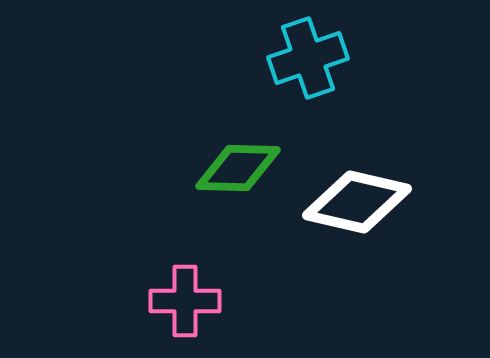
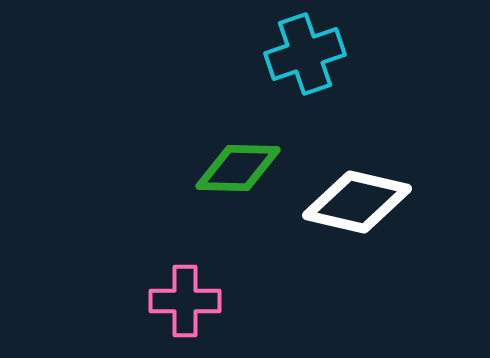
cyan cross: moved 3 px left, 4 px up
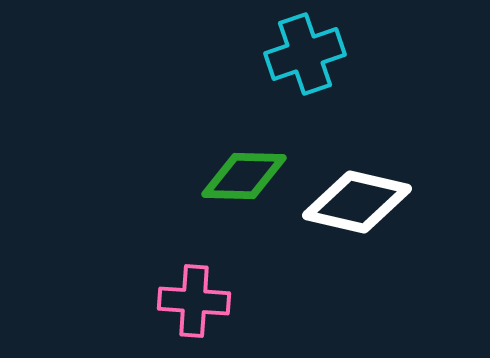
green diamond: moved 6 px right, 8 px down
pink cross: moved 9 px right; rotated 4 degrees clockwise
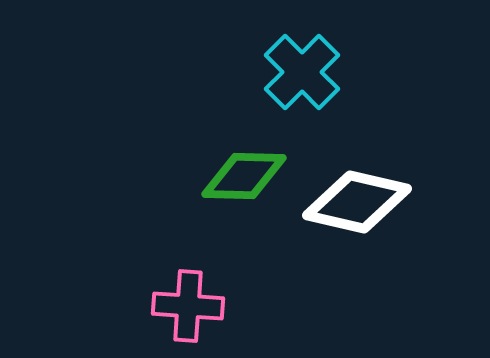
cyan cross: moved 3 px left, 18 px down; rotated 26 degrees counterclockwise
pink cross: moved 6 px left, 5 px down
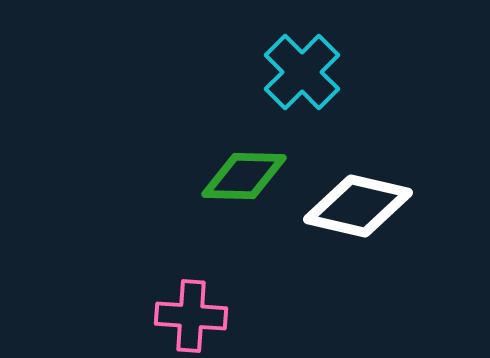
white diamond: moved 1 px right, 4 px down
pink cross: moved 3 px right, 10 px down
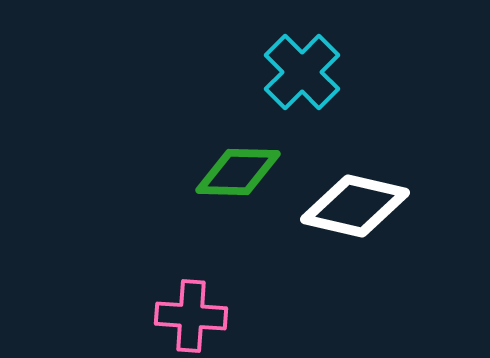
green diamond: moved 6 px left, 4 px up
white diamond: moved 3 px left
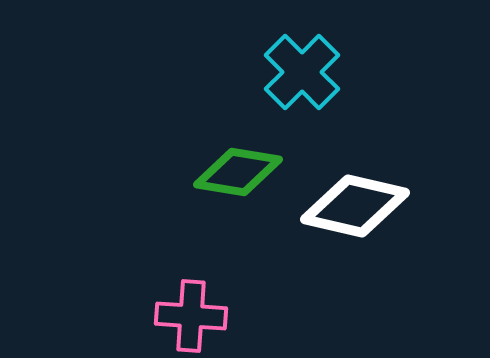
green diamond: rotated 8 degrees clockwise
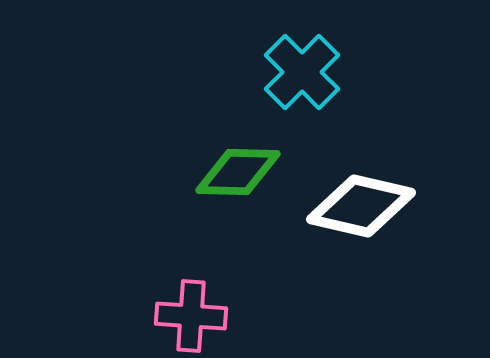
green diamond: rotated 8 degrees counterclockwise
white diamond: moved 6 px right
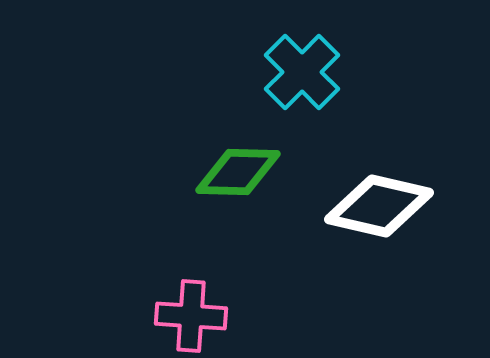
white diamond: moved 18 px right
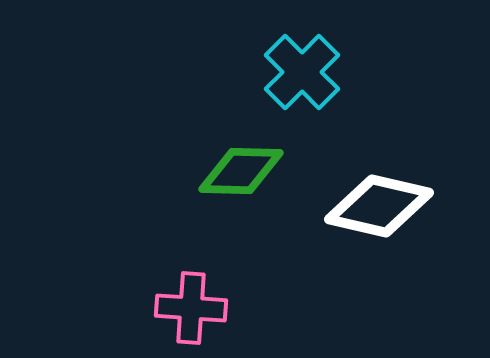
green diamond: moved 3 px right, 1 px up
pink cross: moved 8 px up
